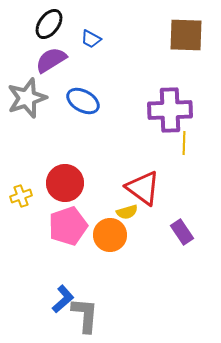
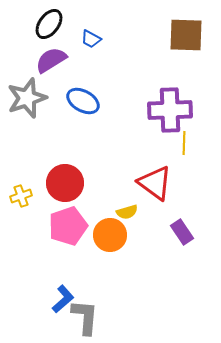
red triangle: moved 12 px right, 5 px up
gray L-shape: moved 2 px down
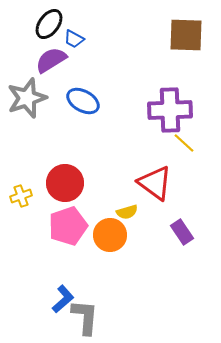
blue trapezoid: moved 17 px left
yellow line: rotated 50 degrees counterclockwise
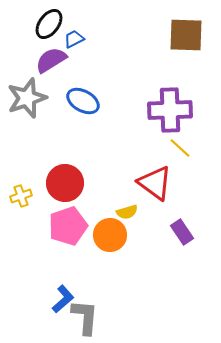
blue trapezoid: rotated 125 degrees clockwise
yellow line: moved 4 px left, 5 px down
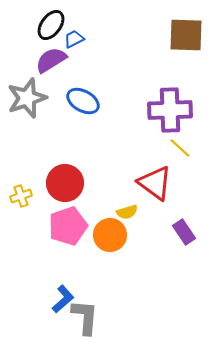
black ellipse: moved 2 px right, 1 px down
purple rectangle: moved 2 px right
